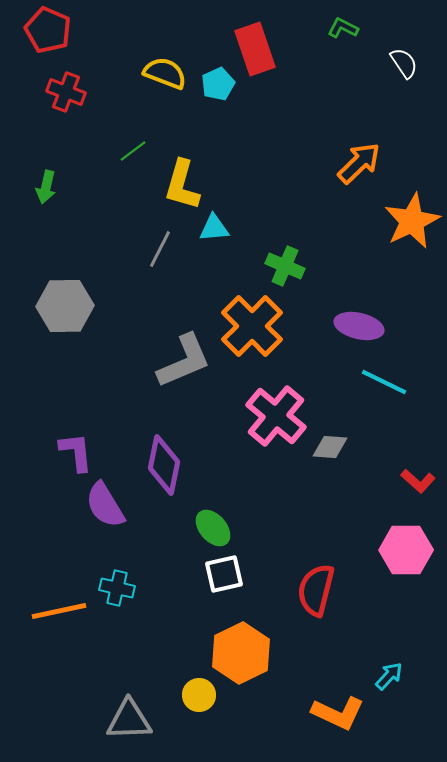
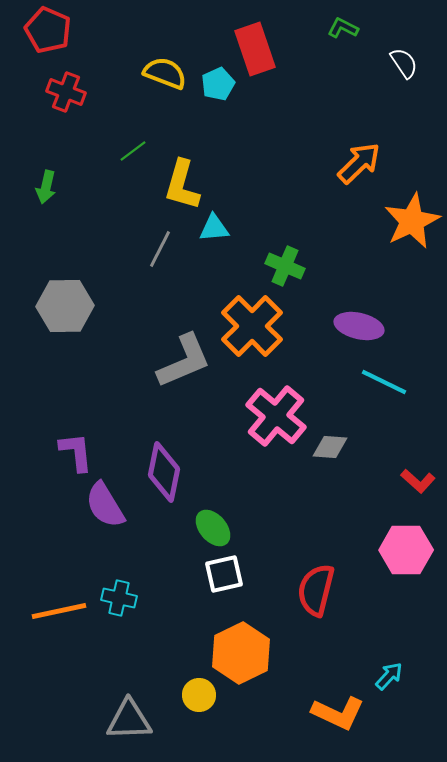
purple diamond: moved 7 px down
cyan cross: moved 2 px right, 10 px down
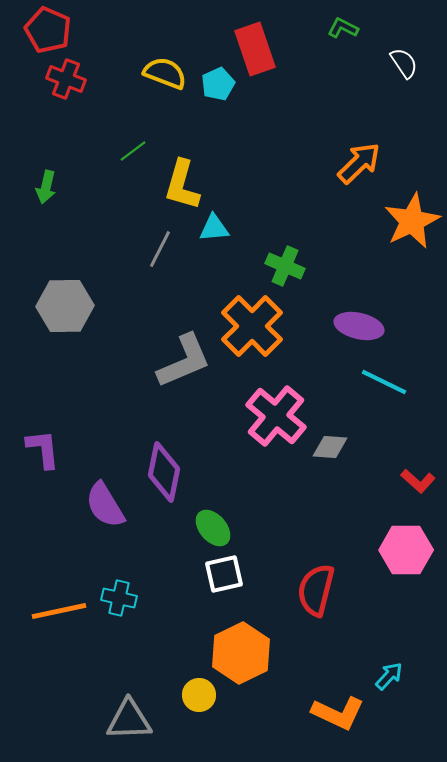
red cross: moved 13 px up
purple L-shape: moved 33 px left, 3 px up
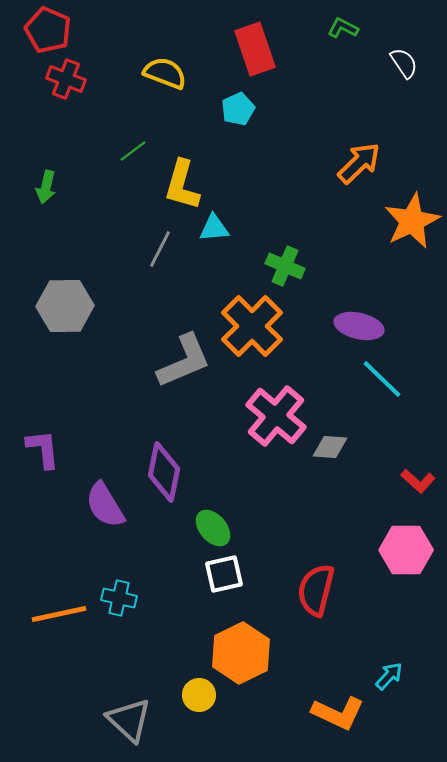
cyan pentagon: moved 20 px right, 25 px down
cyan line: moved 2 px left, 3 px up; rotated 18 degrees clockwise
orange line: moved 3 px down
gray triangle: rotated 45 degrees clockwise
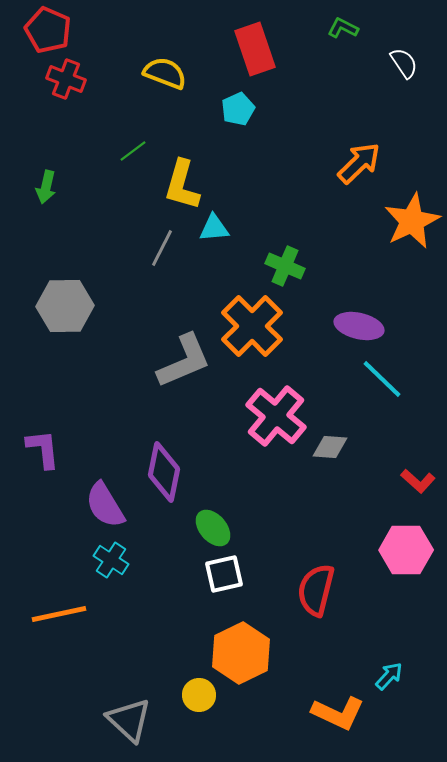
gray line: moved 2 px right, 1 px up
cyan cross: moved 8 px left, 38 px up; rotated 20 degrees clockwise
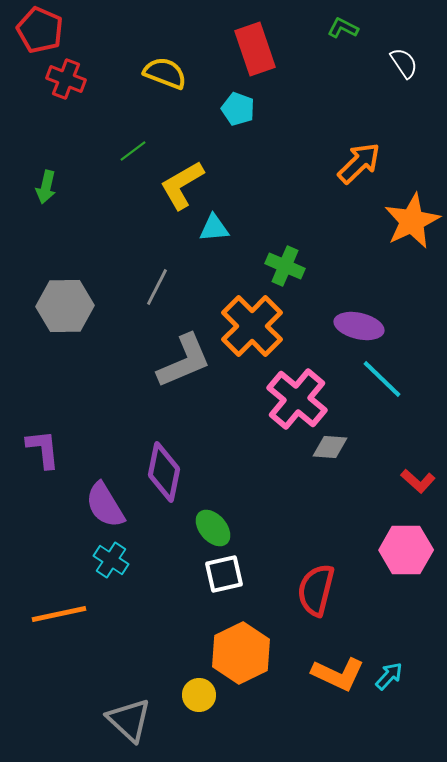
red pentagon: moved 8 px left
cyan pentagon: rotated 28 degrees counterclockwise
yellow L-shape: rotated 44 degrees clockwise
gray line: moved 5 px left, 39 px down
pink cross: moved 21 px right, 17 px up
orange L-shape: moved 39 px up
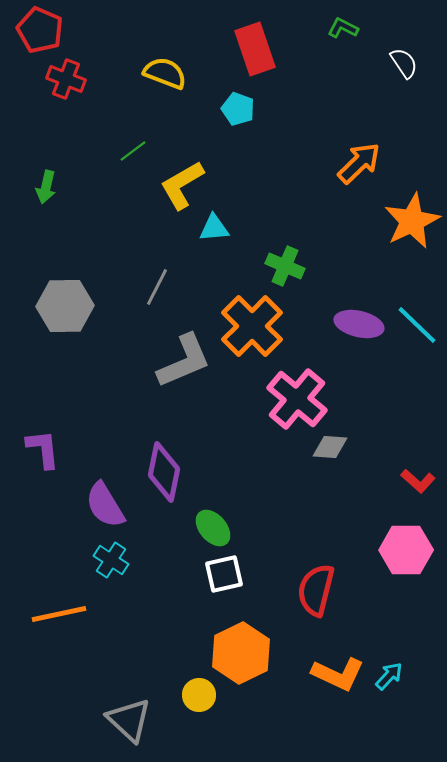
purple ellipse: moved 2 px up
cyan line: moved 35 px right, 54 px up
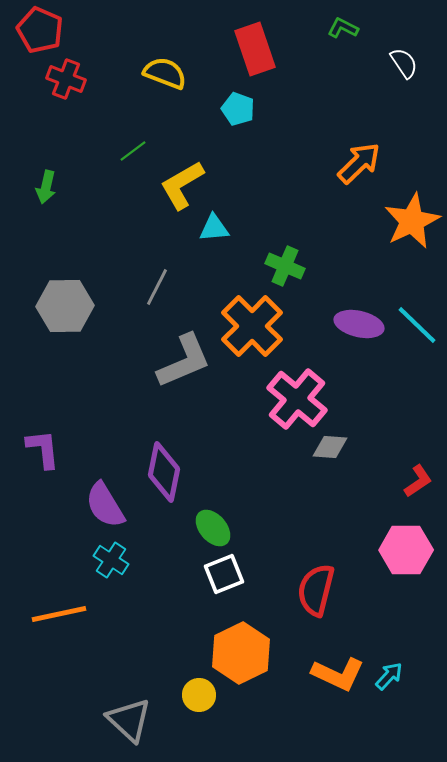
red L-shape: rotated 76 degrees counterclockwise
white square: rotated 9 degrees counterclockwise
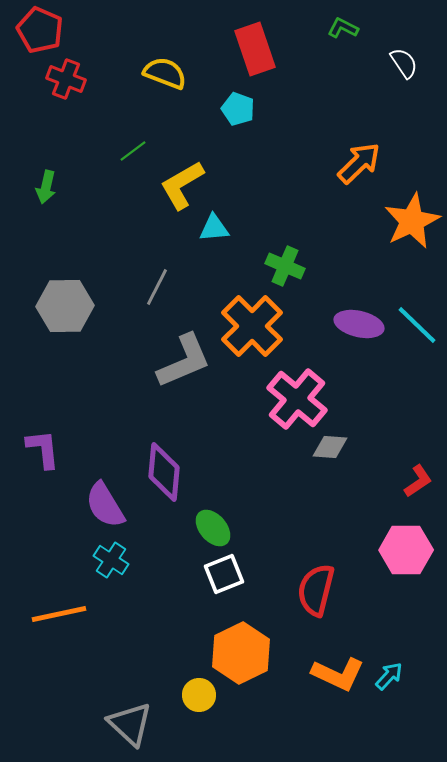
purple diamond: rotated 6 degrees counterclockwise
gray triangle: moved 1 px right, 4 px down
